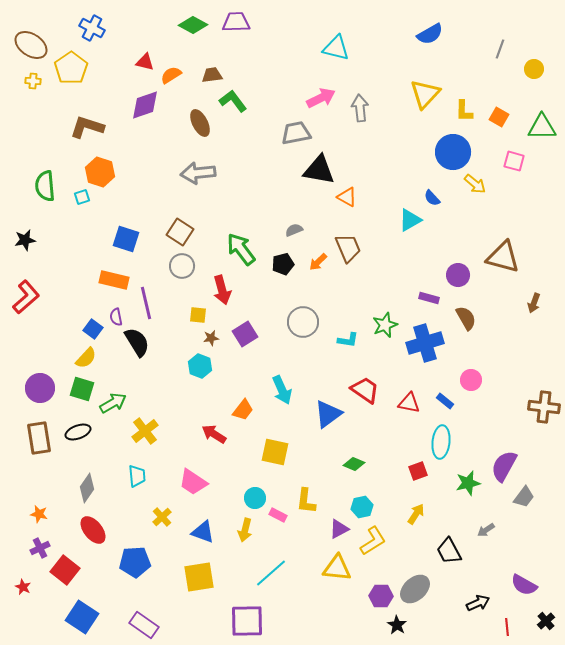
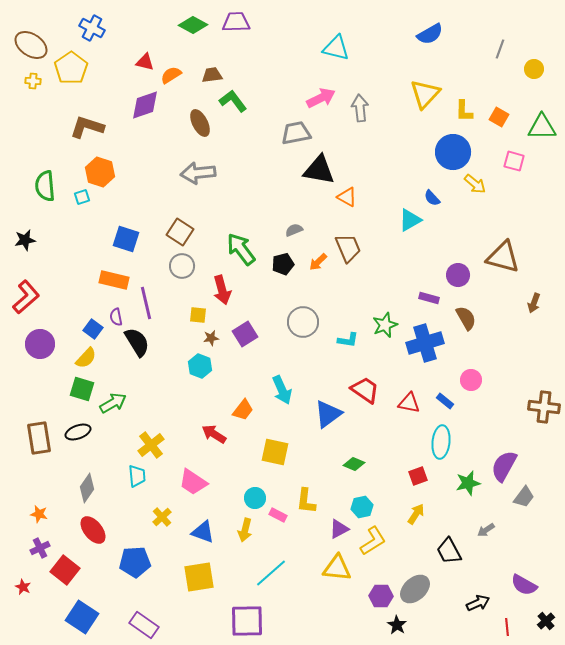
purple circle at (40, 388): moved 44 px up
yellow cross at (145, 431): moved 6 px right, 14 px down
red square at (418, 471): moved 5 px down
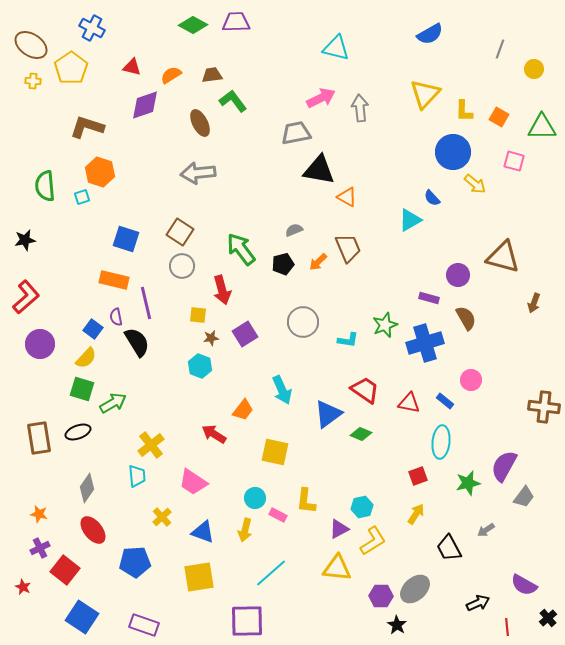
red triangle at (145, 62): moved 13 px left, 5 px down
green diamond at (354, 464): moved 7 px right, 30 px up
black trapezoid at (449, 551): moved 3 px up
black cross at (546, 621): moved 2 px right, 3 px up
purple rectangle at (144, 625): rotated 16 degrees counterclockwise
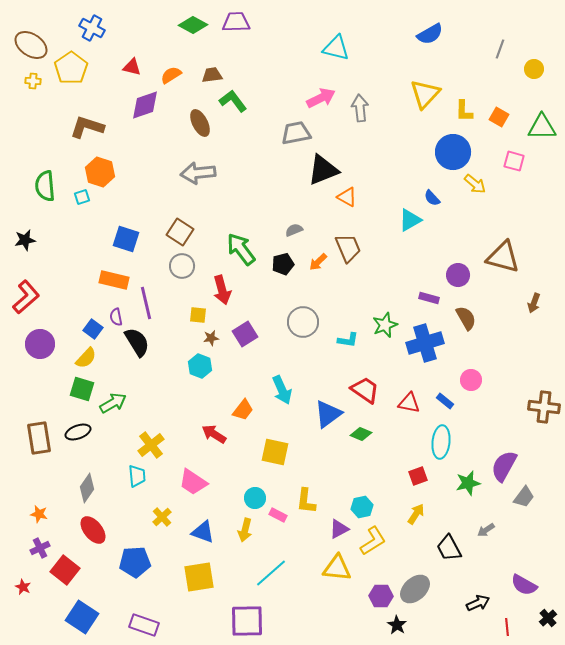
black triangle at (319, 170): moved 4 px right; rotated 32 degrees counterclockwise
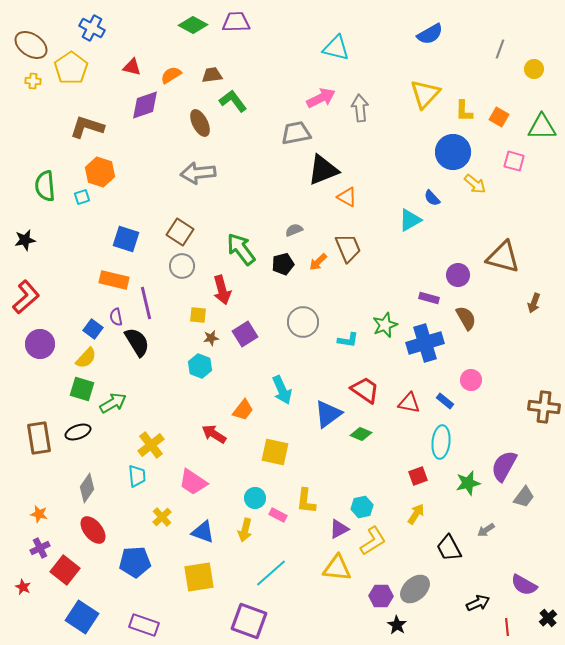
purple square at (247, 621): moved 2 px right; rotated 21 degrees clockwise
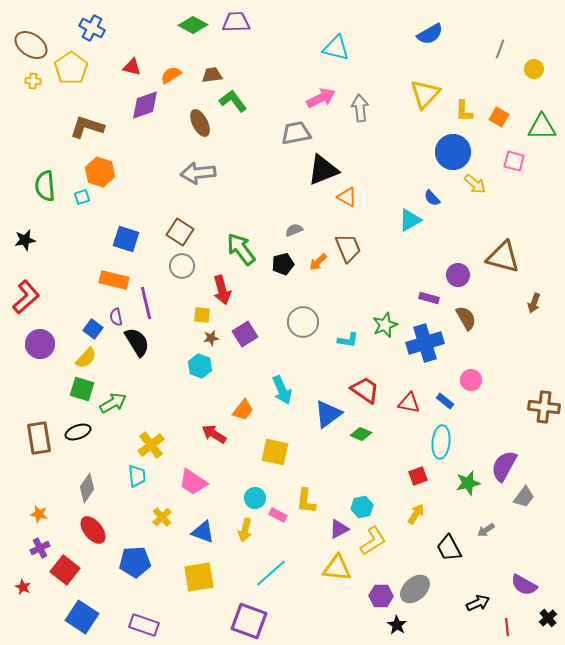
yellow square at (198, 315): moved 4 px right
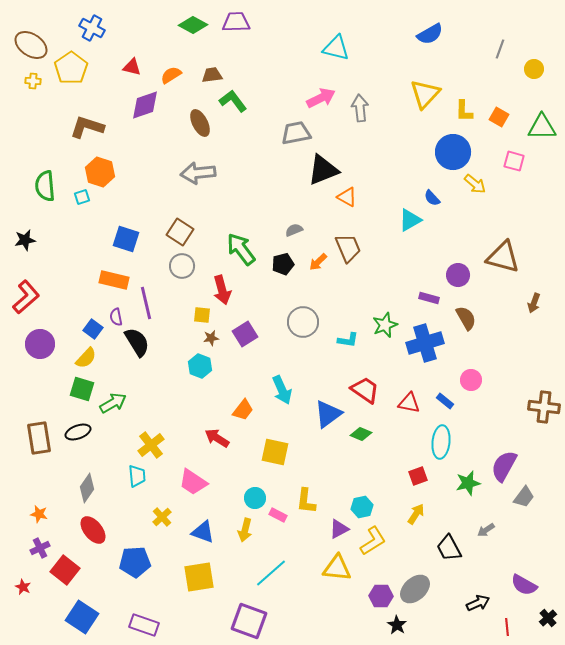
red arrow at (214, 434): moved 3 px right, 4 px down
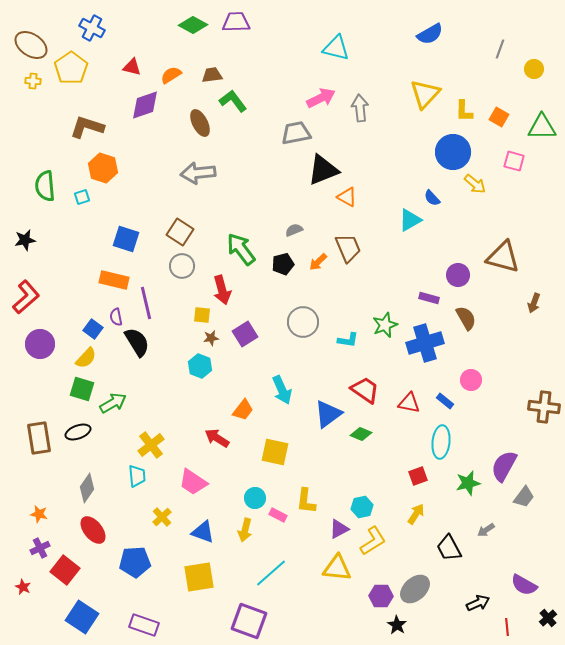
orange hexagon at (100, 172): moved 3 px right, 4 px up
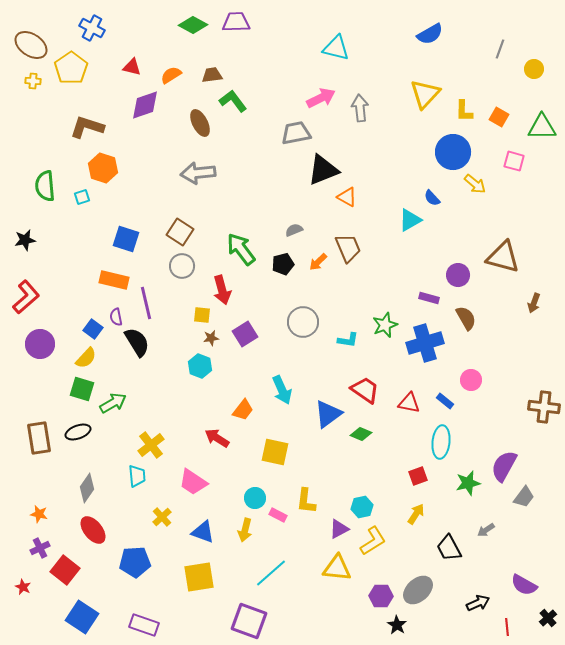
gray ellipse at (415, 589): moved 3 px right, 1 px down
